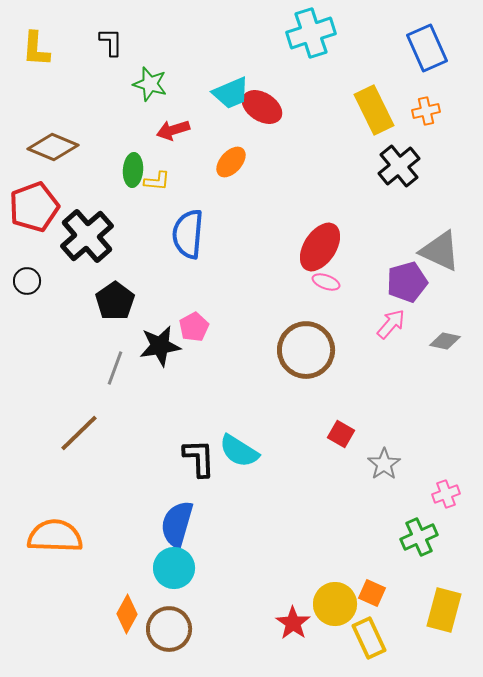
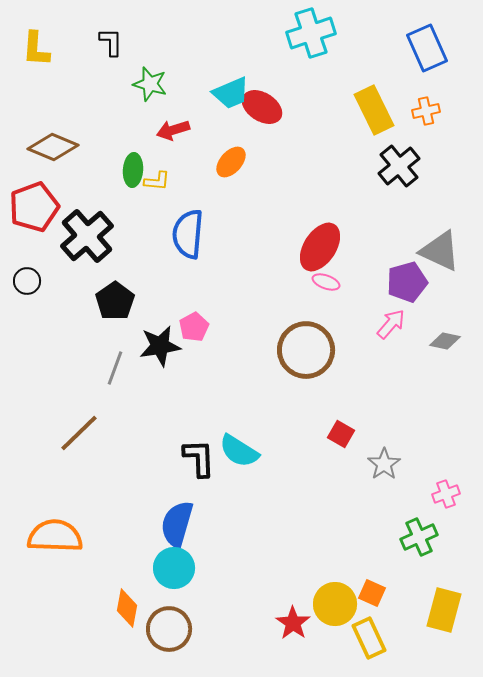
orange diamond at (127, 614): moved 6 px up; rotated 18 degrees counterclockwise
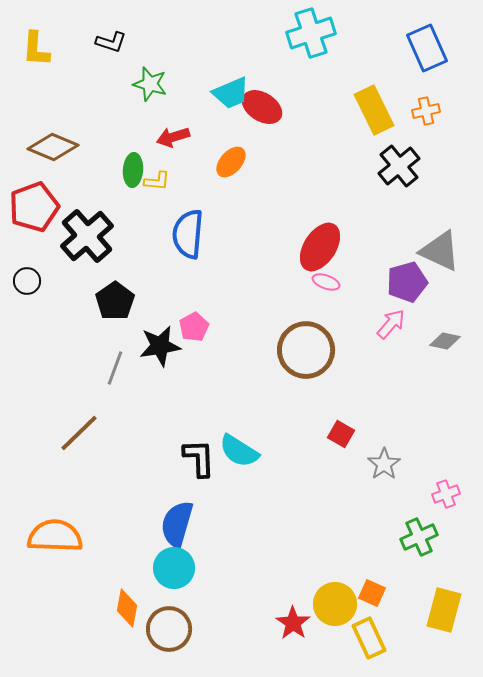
black L-shape at (111, 42): rotated 108 degrees clockwise
red arrow at (173, 130): moved 7 px down
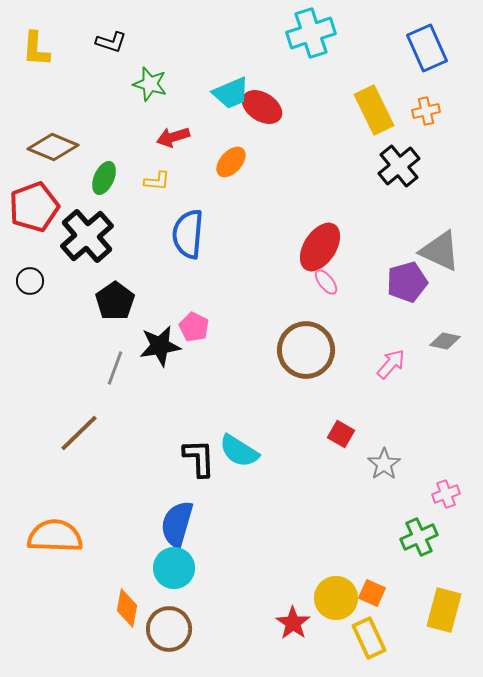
green ellipse at (133, 170): moved 29 px left, 8 px down; rotated 20 degrees clockwise
black circle at (27, 281): moved 3 px right
pink ellipse at (326, 282): rotated 32 degrees clockwise
pink arrow at (391, 324): moved 40 px down
pink pentagon at (194, 327): rotated 16 degrees counterclockwise
yellow circle at (335, 604): moved 1 px right, 6 px up
